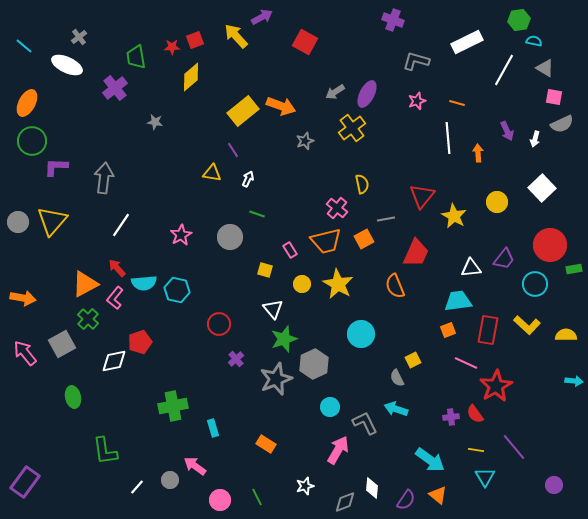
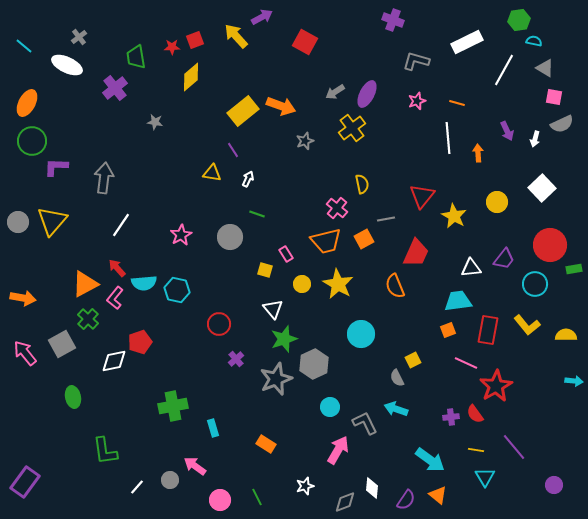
pink rectangle at (290, 250): moved 4 px left, 4 px down
yellow L-shape at (527, 325): rotated 8 degrees clockwise
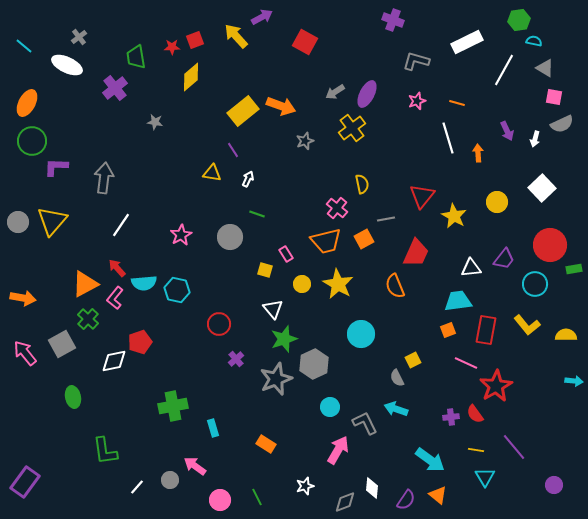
white line at (448, 138): rotated 12 degrees counterclockwise
red rectangle at (488, 330): moved 2 px left
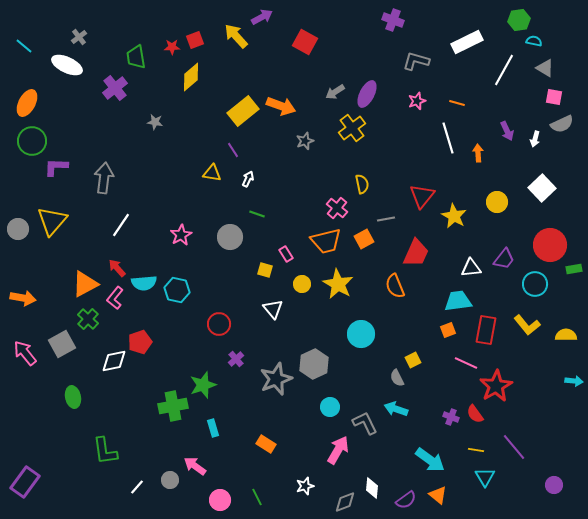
gray circle at (18, 222): moved 7 px down
green star at (284, 339): moved 81 px left, 46 px down
purple cross at (451, 417): rotated 28 degrees clockwise
purple semicircle at (406, 500): rotated 20 degrees clockwise
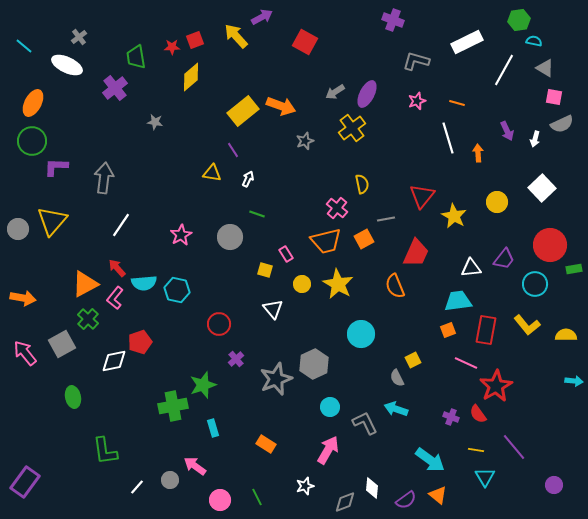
orange ellipse at (27, 103): moved 6 px right
red semicircle at (475, 414): moved 3 px right
pink arrow at (338, 450): moved 10 px left
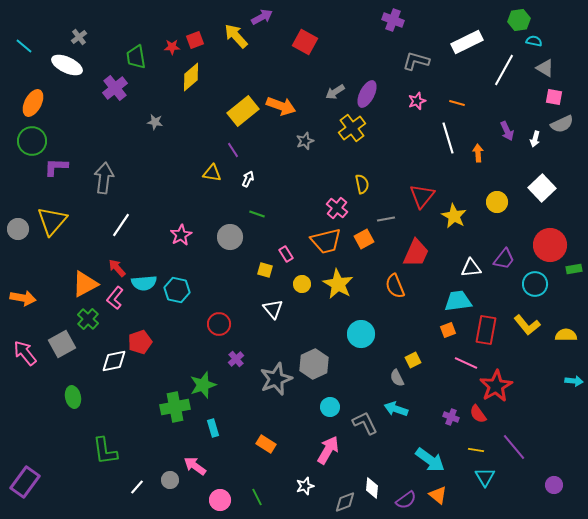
green cross at (173, 406): moved 2 px right, 1 px down
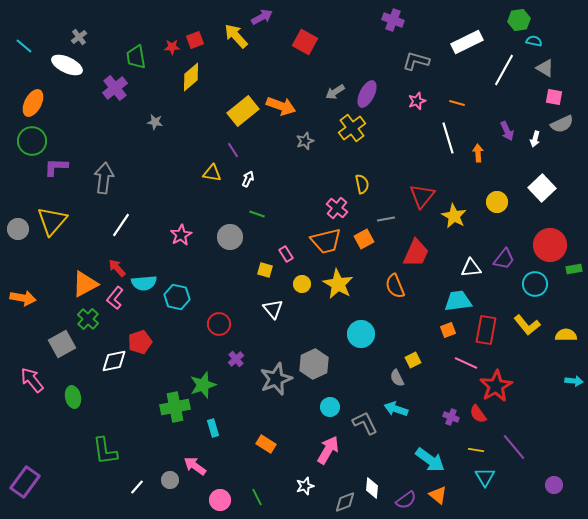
cyan hexagon at (177, 290): moved 7 px down
pink arrow at (25, 353): moved 7 px right, 27 px down
